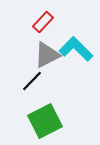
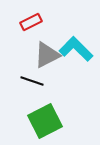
red rectangle: moved 12 px left; rotated 20 degrees clockwise
black line: rotated 65 degrees clockwise
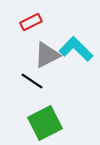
black line: rotated 15 degrees clockwise
green square: moved 2 px down
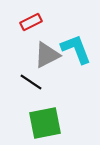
cyan L-shape: rotated 24 degrees clockwise
black line: moved 1 px left, 1 px down
green square: rotated 16 degrees clockwise
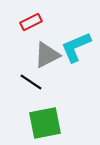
cyan L-shape: moved 2 px up; rotated 92 degrees counterclockwise
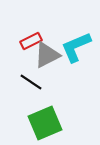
red rectangle: moved 19 px down
green square: rotated 12 degrees counterclockwise
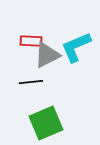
red rectangle: rotated 30 degrees clockwise
black line: rotated 40 degrees counterclockwise
green square: moved 1 px right
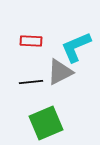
gray triangle: moved 13 px right, 17 px down
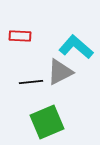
red rectangle: moved 11 px left, 5 px up
cyan L-shape: rotated 64 degrees clockwise
green square: moved 1 px right, 1 px up
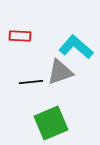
gray triangle: rotated 8 degrees clockwise
green square: moved 4 px right, 1 px down
